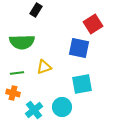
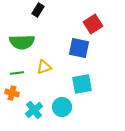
black rectangle: moved 2 px right
orange cross: moved 1 px left
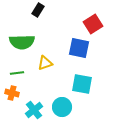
yellow triangle: moved 1 px right, 4 px up
cyan square: rotated 20 degrees clockwise
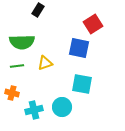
green line: moved 7 px up
cyan cross: rotated 24 degrees clockwise
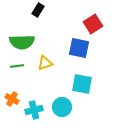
orange cross: moved 6 px down; rotated 16 degrees clockwise
